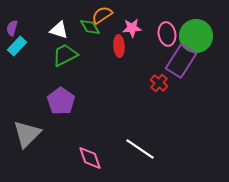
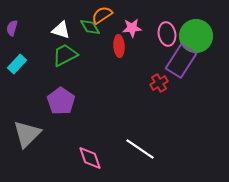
white triangle: moved 2 px right
cyan rectangle: moved 18 px down
red cross: rotated 18 degrees clockwise
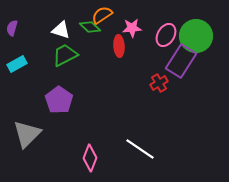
green diamond: rotated 15 degrees counterclockwise
pink ellipse: moved 1 px left, 1 px down; rotated 40 degrees clockwise
cyan rectangle: rotated 18 degrees clockwise
purple pentagon: moved 2 px left, 1 px up
pink diamond: rotated 40 degrees clockwise
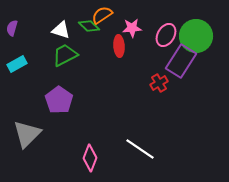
green diamond: moved 1 px left, 1 px up
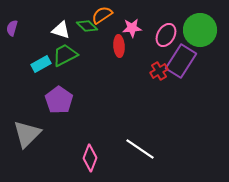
green diamond: moved 2 px left
green circle: moved 4 px right, 6 px up
cyan rectangle: moved 24 px right
red cross: moved 12 px up
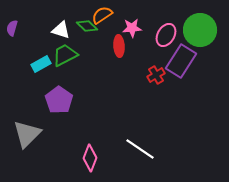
red cross: moved 3 px left, 4 px down
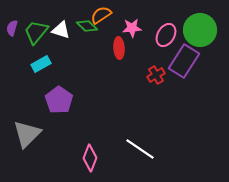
orange semicircle: moved 1 px left
red ellipse: moved 2 px down
green trapezoid: moved 29 px left, 23 px up; rotated 24 degrees counterclockwise
purple rectangle: moved 3 px right
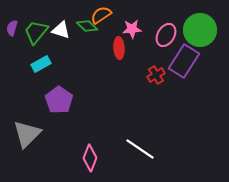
pink star: moved 1 px down
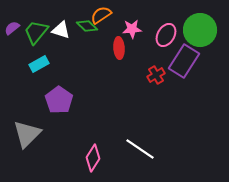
purple semicircle: rotated 35 degrees clockwise
cyan rectangle: moved 2 px left
pink diamond: moved 3 px right; rotated 12 degrees clockwise
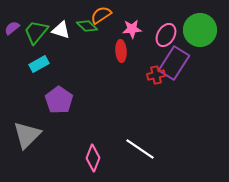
red ellipse: moved 2 px right, 3 px down
purple rectangle: moved 10 px left, 2 px down
red cross: rotated 18 degrees clockwise
gray triangle: moved 1 px down
pink diamond: rotated 12 degrees counterclockwise
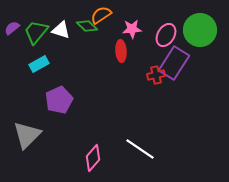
purple pentagon: rotated 12 degrees clockwise
pink diamond: rotated 20 degrees clockwise
